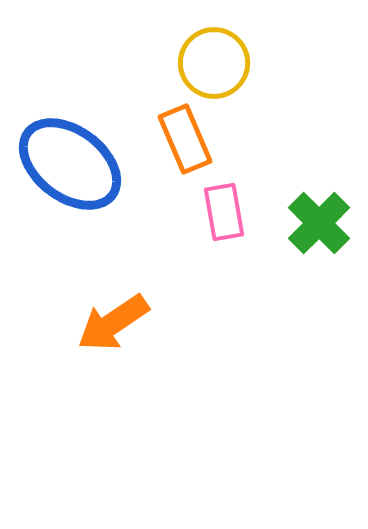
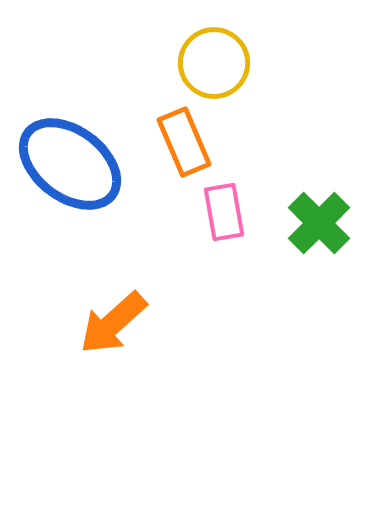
orange rectangle: moved 1 px left, 3 px down
orange arrow: rotated 8 degrees counterclockwise
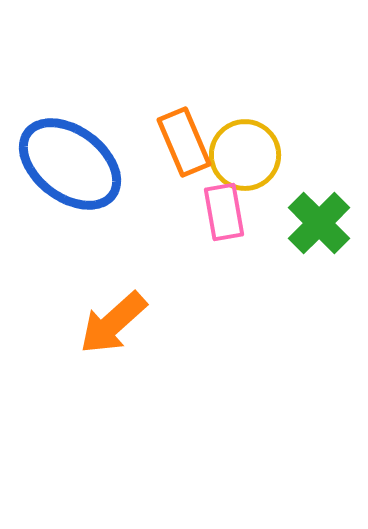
yellow circle: moved 31 px right, 92 px down
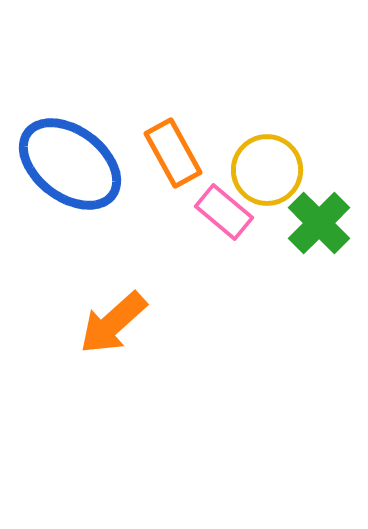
orange rectangle: moved 11 px left, 11 px down; rotated 6 degrees counterclockwise
yellow circle: moved 22 px right, 15 px down
pink rectangle: rotated 40 degrees counterclockwise
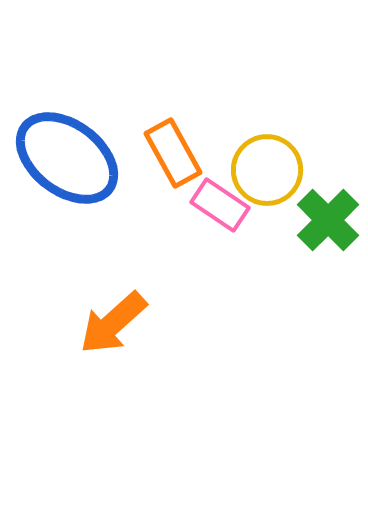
blue ellipse: moved 3 px left, 6 px up
pink rectangle: moved 4 px left, 7 px up; rotated 6 degrees counterclockwise
green cross: moved 9 px right, 3 px up
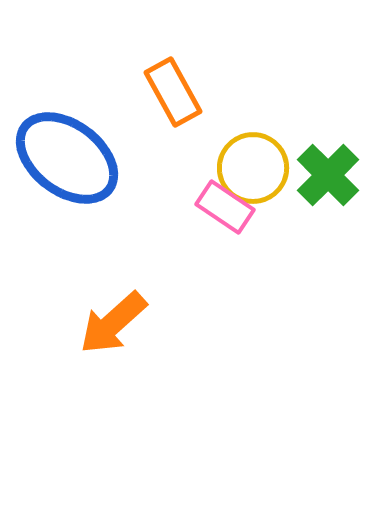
orange rectangle: moved 61 px up
yellow circle: moved 14 px left, 2 px up
pink rectangle: moved 5 px right, 2 px down
green cross: moved 45 px up
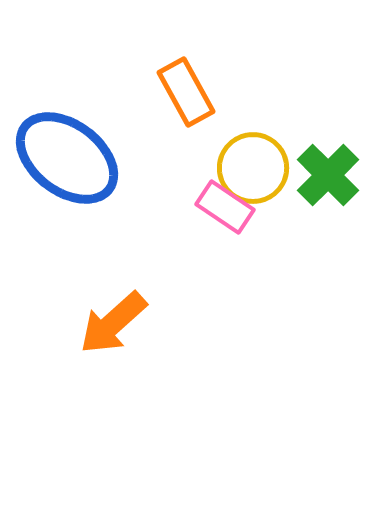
orange rectangle: moved 13 px right
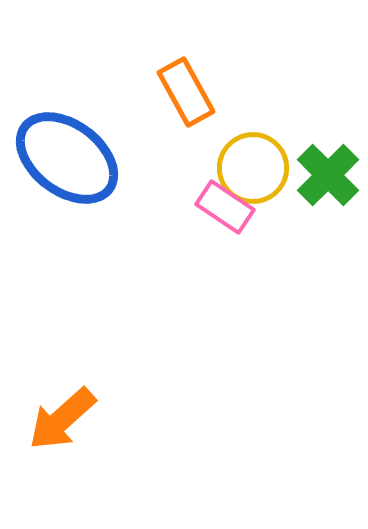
orange arrow: moved 51 px left, 96 px down
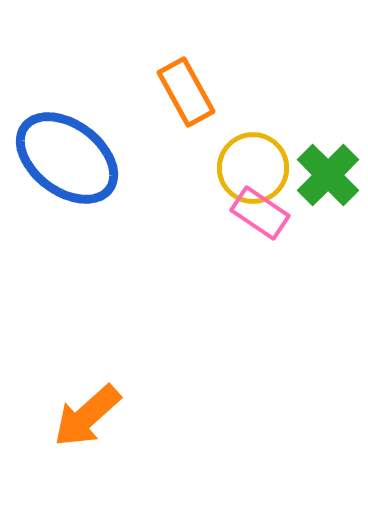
pink rectangle: moved 35 px right, 6 px down
orange arrow: moved 25 px right, 3 px up
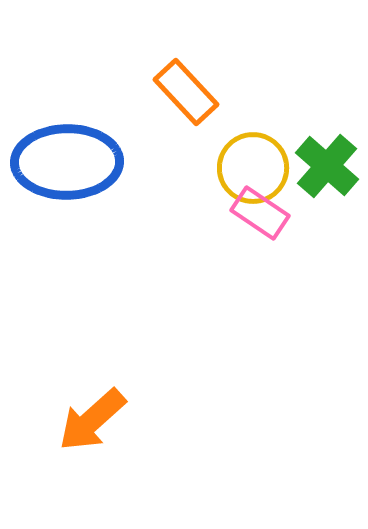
orange rectangle: rotated 14 degrees counterclockwise
blue ellipse: moved 4 px down; rotated 38 degrees counterclockwise
green cross: moved 1 px left, 9 px up; rotated 4 degrees counterclockwise
orange arrow: moved 5 px right, 4 px down
